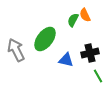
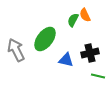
green line: rotated 48 degrees counterclockwise
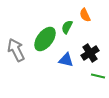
green semicircle: moved 6 px left, 7 px down
black cross: rotated 18 degrees counterclockwise
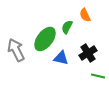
black cross: moved 2 px left
blue triangle: moved 5 px left, 2 px up
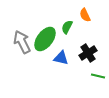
gray arrow: moved 6 px right, 8 px up
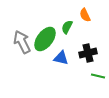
black cross: rotated 18 degrees clockwise
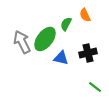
green semicircle: moved 1 px left, 3 px up
green line: moved 3 px left, 11 px down; rotated 24 degrees clockwise
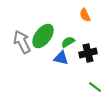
green semicircle: moved 2 px right, 18 px down; rotated 32 degrees clockwise
green ellipse: moved 2 px left, 3 px up
